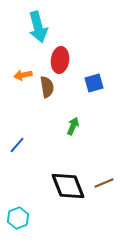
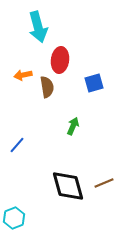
black diamond: rotated 6 degrees clockwise
cyan hexagon: moved 4 px left
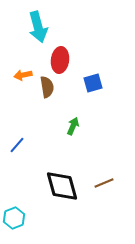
blue square: moved 1 px left
black diamond: moved 6 px left
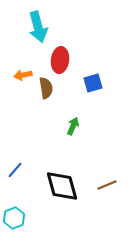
brown semicircle: moved 1 px left, 1 px down
blue line: moved 2 px left, 25 px down
brown line: moved 3 px right, 2 px down
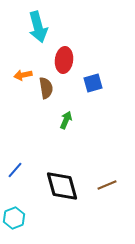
red ellipse: moved 4 px right
green arrow: moved 7 px left, 6 px up
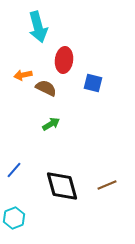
blue square: rotated 30 degrees clockwise
brown semicircle: rotated 55 degrees counterclockwise
green arrow: moved 15 px left, 4 px down; rotated 36 degrees clockwise
blue line: moved 1 px left
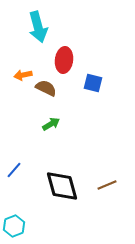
cyan hexagon: moved 8 px down
